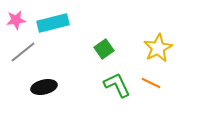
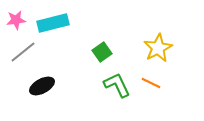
green square: moved 2 px left, 3 px down
black ellipse: moved 2 px left, 1 px up; rotated 15 degrees counterclockwise
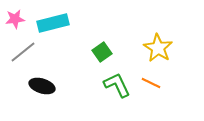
pink star: moved 1 px left, 1 px up
yellow star: rotated 12 degrees counterclockwise
black ellipse: rotated 45 degrees clockwise
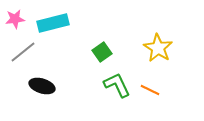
orange line: moved 1 px left, 7 px down
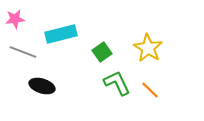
cyan rectangle: moved 8 px right, 11 px down
yellow star: moved 10 px left
gray line: rotated 60 degrees clockwise
green L-shape: moved 2 px up
orange line: rotated 18 degrees clockwise
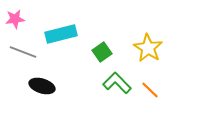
green L-shape: rotated 20 degrees counterclockwise
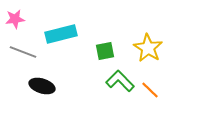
green square: moved 3 px right, 1 px up; rotated 24 degrees clockwise
green L-shape: moved 3 px right, 2 px up
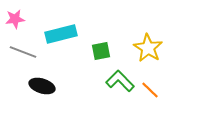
green square: moved 4 px left
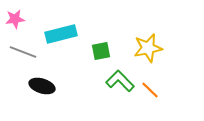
yellow star: rotated 28 degrees clockwise
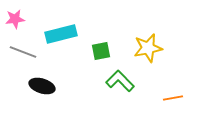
orange line: moved 23 px right, 8 px down; rotated 54 degrees counterclockwise
